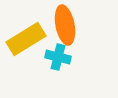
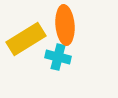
orange ellipse: rotated 6 degrees clockwise
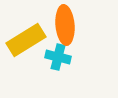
yellow rectangle: moved 1 px down
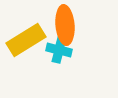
cyan cross: moved 1 px right, 7 px up
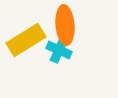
cyan cross: rotated 10 degrees clockwise
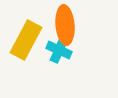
yellow rectangle: rotated 30 degrees counterclockwise
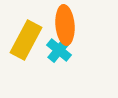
cyan cross: rotated 15 degrees clockwise
